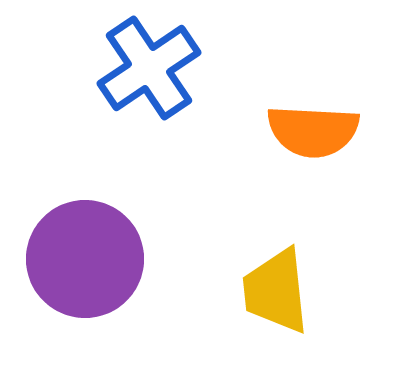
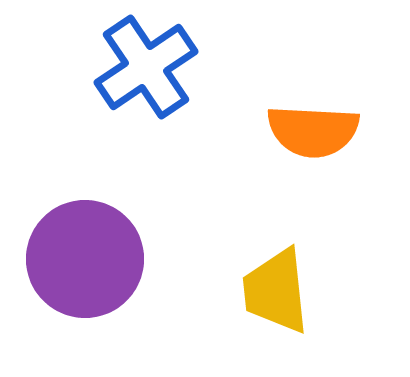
blue cross: moved 3 px left, 1 px up
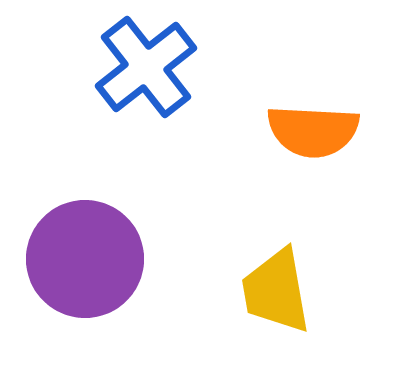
blue cross: rotated 4 degrees counterclockwise
yellow trapezoid: rotated 4 degrees counterclockwise
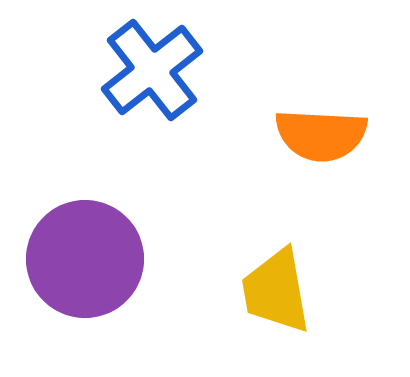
blue cross: moved 6 px right, 3 px down
orange semicircle: moved 8 px right, 4 px down
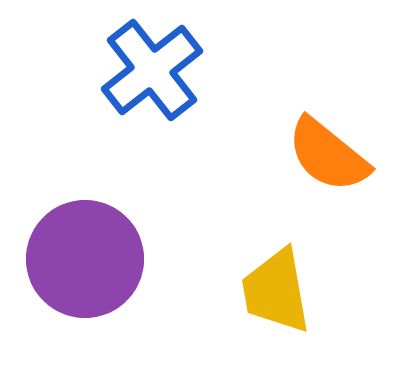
orange semicircle: moved 7 px right, 20 px down; rotated 36 degrees clockwise
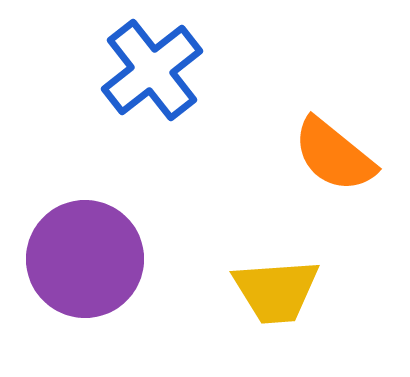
orange semicircle: moved 6 px right
yellow trapezoid: rotated 84 degrees counterclockwise
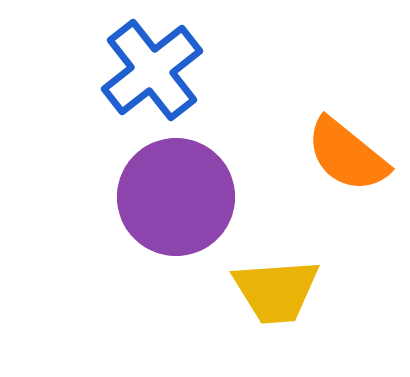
orange semicircle: moved 13 px right
purple circle: moved 91 px right, 62 px up
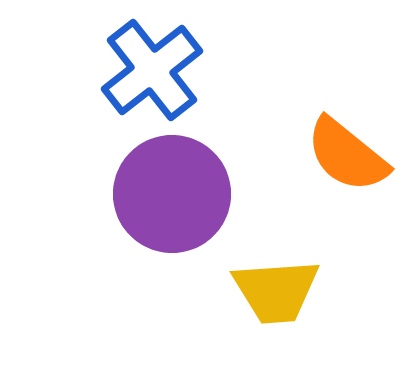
purple circle: moved 4 px left, 3 px up
